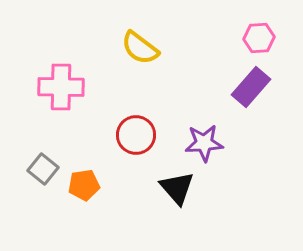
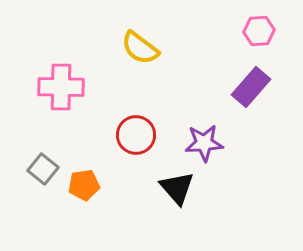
pink hexagon: moved 7 px up
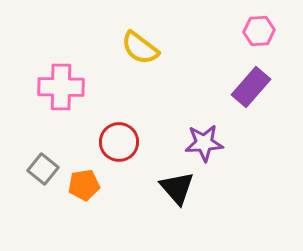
red circle: moved 17 px left, 7 px down
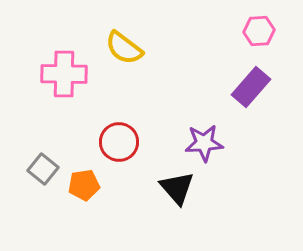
yellow semicircle: moved 16 px left
pink cross: moved 3 px right, 13 px up
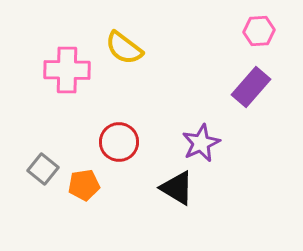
pink cross: moved 3 px right, 4 px up
purple star: moved 3 px left; rotated 21 degrees counterclockwise
black triangle: rotated 18 degrees counterclockwise
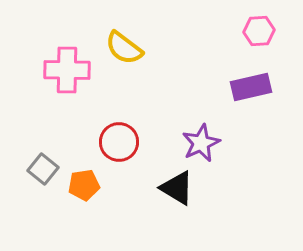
purple rectangle: rotated 36 degrees clockwise
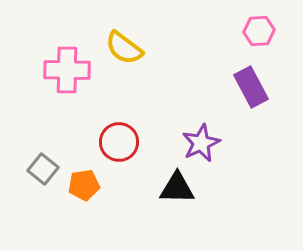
purple rectangle: rotated 75 degrees clockwise
black triangle: rotated 30 degrees counterclockwise
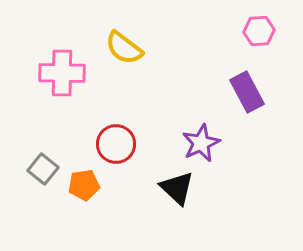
pink cross: moved 5 px left, 3 px down
purple rectangle: moved 4 px left, 5 px down
red circle: moved 3 px left, 2 px down
black triangle: rotated 42 degrees clockwise
